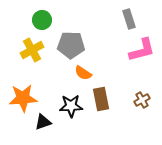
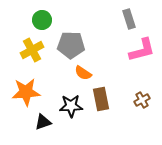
orange star: moved 3 px right, 6 px up
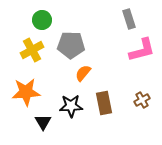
orange semicircle: rotated 96 degrees clockwise
brown rectangle: moved 3 px right, 4 px down
black triangle: rotated 42 degrees counterclockwise
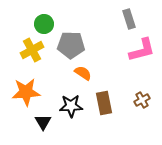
green circle: moved 2 px right, 4 px down
orange semicircle: rotated 84 degrees clockwise
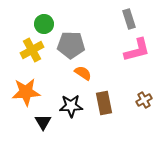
pink L-shape: moved 5 px left
brown cross: moved 2 px right
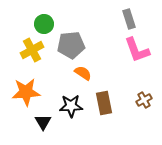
gray pentagon: rotated 8 degrees counterclockwise
pink L-shape: rotated 84 degrees clockwise
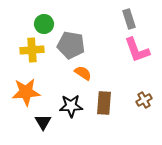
gray pentagon: rotated 16 degrees clockwise
yellow cross: rotated 25 degrees clockwise
brown rectangle: rotated 15 degrees clockwise
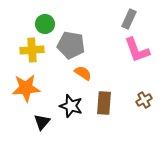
gray rectangle: rotated 42 degrees clockwise
green circle: moved 1 px right
orange star: moved 4 px up
black star: rotated 20 degrees clockwise
black triangle: moved 1 px left; rotated 12 degrees clockwise
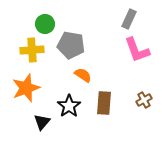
orange semicircle: moved 2 px down
orange star: rotated 16 degrees counterclockwise
black star: moved 2 px left; rotated 20 degrees clockwise
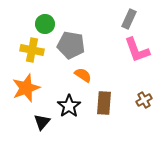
yellow cross: rotated 15 degrees clockwise
